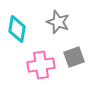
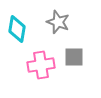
gray square: rotated 20 degrees clockwise
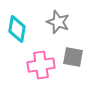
gray square: moved 1 px left; rotated 10 degrees clockwise
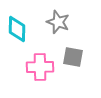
cyan diamond: rotated 8 degrees counterclockwise
pink cross: moved 1 px left, 2 px down; rotated 8 degrees clockwise
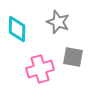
pink cross: moved 2 px down; rotated 16 degrees counterclockwise
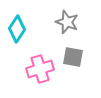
gray star: moved 9 px right
cyan diamond: rotated 32 degrees clockwise
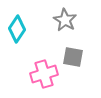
gray star: moved 2 px left, 2 px up; rotated 10 degrees clockwise
pink cross: moved 4 px right, 5 px down
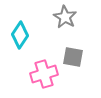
gray star: moved 3 px up
cyan diamond: moved 3 px right, 6 px down
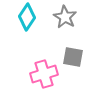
cyan diamond: moved 7 px right, 18 px up
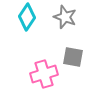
gray star: rotated 10 degrees counterclockwise
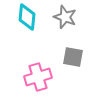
cyan diamond: rotated 28 degrees counterclockwise
pink cross: moved 6 px left, 3 px down
